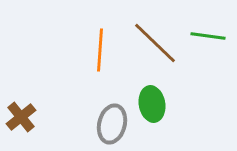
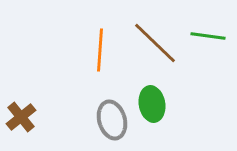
gray ellipse: moved 4 px up; rotated 30 degrees counterclockwise
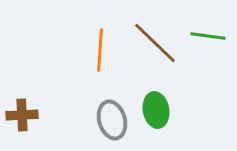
green ellipse: moved 4 px right, 6 px down
brown cross: moved 1 px right, 2 px up; rotated 36 degrees clockwise
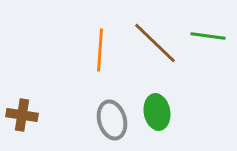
green ellipse: moved 1 px right, 2 px down
brown cross: rotated 12 degrees clockwise
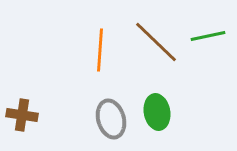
green line: rotated 20 degrees counterclockwise
brown line: moved 1 px right, 1 px up
gray ellipse: moved 1 px left, 1 px up
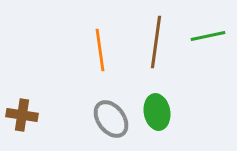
brown line: rotated 54 degrees clockwise
orange line: rotated 12 degrees counterclockwise
gray ellipse: rotated 21 degrees counterclockwise
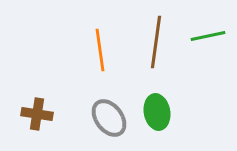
brown cross: moved 15 px right, 1 px up
gray ellipse: moved 2 px left, 1 px up
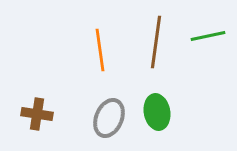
gray ellipse: rotated 60 degrees clockwise
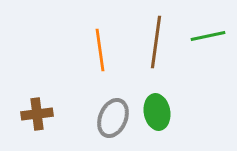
brown cross: rotated 16 degrees counterclockwise
gray ellipse: moved 4 px right
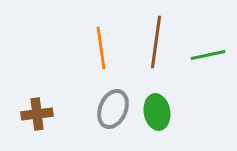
green line: moved 19 px down
orange line: moved 1 px right, 2 px up
gray ellipse: moved 9 px up
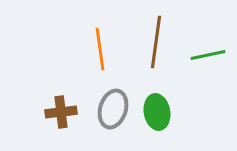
orange line: moved 1 px left, 1 px down
gray ellipse: rotated 6 degrees counterclockwise
brown cross: moved 24 px right, 2 px up
